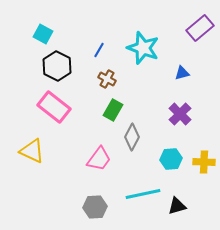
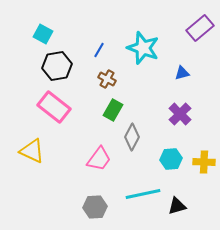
black hexagon: rotated 24 degrees clockwise
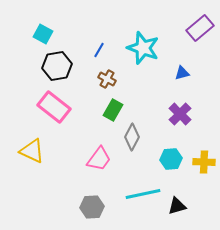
gray hexagon: moved 3 px left
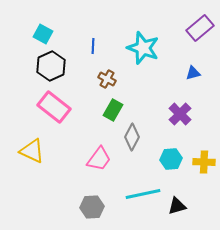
blue line: moved 6 px left, 4 px up; rotated 28 degrees counterclockwise
black hexagon: moved 6 px left; rotated 16 degrees counterclockwise
blue triangle: moved 11 px right
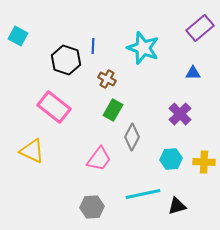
cyan square: moved 25 px left, 2 px down
black hexagon: moved 15 px right, 6 px up; rotated 16 degrees counterclockwise
blue triangle: rotated 14 degrees clockwise
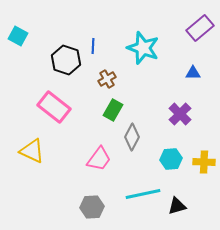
brown cross: rotated 30 degrees clockwise
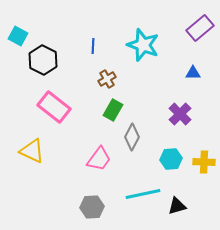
cyan star: moved 3 px up
black hexagon: moved 23 px left; rotated 8 degrees clockwise
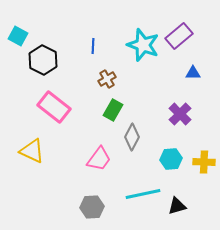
purple rectangle: moved 21 px left, 8 px down
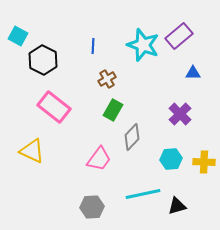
gray diamond: rotated 16 degrees clockwise
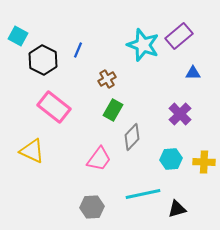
blue line: moved 15 px left, 4 px down; rotated 21 degrees clockwise
black triangle: moved 3 px down
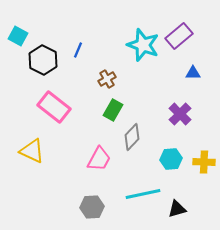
pink trapezoid: rotated 8 degrees counterclockwise
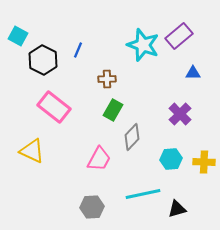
brown cross: rotated 30 degrees clockwise
